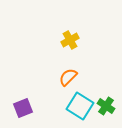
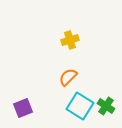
yellow cross: rotated 12 degrees clockwise
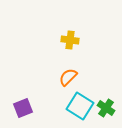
yellow cross: rotated 24 degrees clockwise
green cross: moved 2 px down
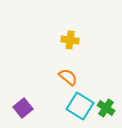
orange semicircle: rotated 84 degrees clockwise
purple square: rotated 18 degrees counterclockwise
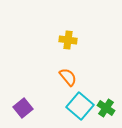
yellow cross: moved 2 px left
orange semicircle: rotated 12 degrees clockwise
cyan square: rotated 8 degrees clockwise
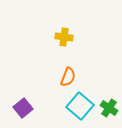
yellow cross: moved 4 px left, 3 px up
orange semicircle: rotated 60 degrees clockwise
green cross: moved 3 px right
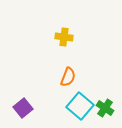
green cross: moved 4 px left
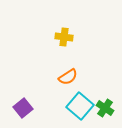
orange semicircle: rotated 36 degrees clockwise
